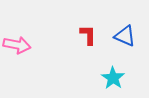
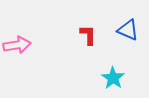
blue triangle: moved 3 px right, 6 px up
pink arrow: rotated 20 degrees counterclockwise
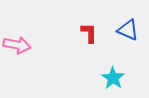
red L-shape: moved 1 px right, 2 px up
pink arrow: rotated 20 degrees clockwise
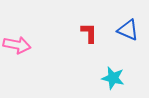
cyan star: rotated 20 degrees counterclockwise
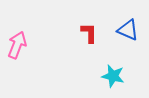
pink arrow: rotated 80 degrees counterclockwise
cyan star: moved 2 px up
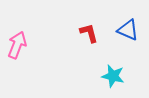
red L-shape: rotated 15 degrees counterclockwise
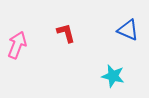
red L-shape: moved 23 px left
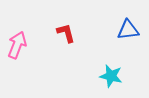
blue triangle: rotated 30 degrees counterclockwise
cyan star: moved 2 px left
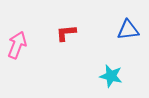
red L-shape: rotated 80 degrees counterclockwise
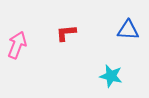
blue triangle: rotated 10 degrees clockwise
